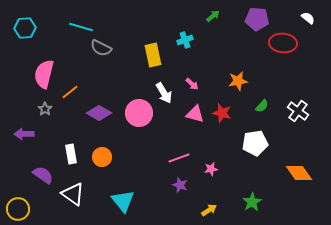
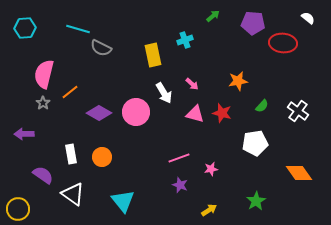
purple pentagon: moved 4 px left, 4 px down
cyan line: moved 3 px left, 2 px down
gray star: moved 2 px left, 6 px up
pink circle: moved 3 px left, 1 px up
green star: moved 4 px right, 1 px up
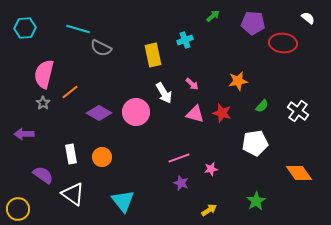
purple star: moved 1 px right, 2 px up
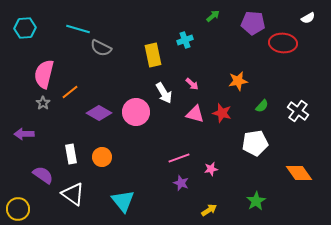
white semicircle: rotated 112 degrees clockwise
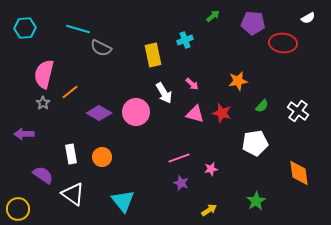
orange diamond: rotated 28 degrees clockwise
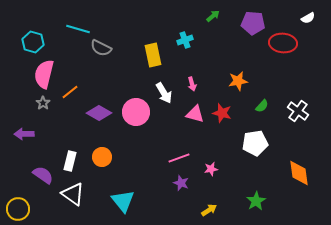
cyan hexagon: moved 8 px right, 14 px down; rotated 20 degrees clockwise
pink arrow: rotated 32 degrees clockwise
white rectangle: moved 1 px left, 7 px down; rotated 24 degrees clockwise
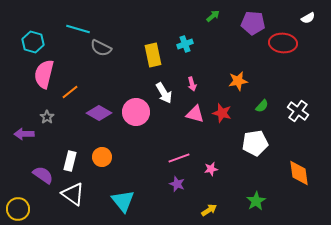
cyan cross: moved 4 px down
gray star: moved 4 px right, 14 px down
purple star: moved 4 px left, 1 px down
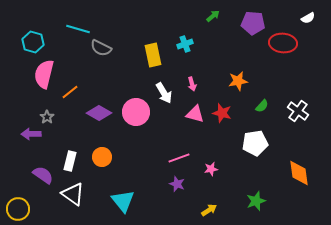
purple arrow: moved 7 px right
green star: rotated 12 degrees clockwise
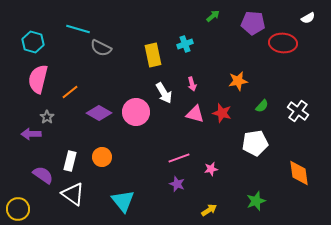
pink semicircle: moved 6 px left, 5 px down
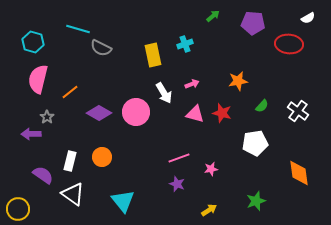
red ellipse: moved 6 px right, 1 px down
pink arrow: rotated 96 degrees counterclockwise
